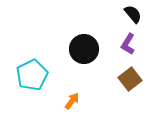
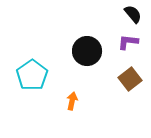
purple L-shape: moved 2 px up; rotated 65 degrees clockwise
black circle: moved 3 px right, 2 px down
cyan pentagon: rotated 8 degrees counterclockwise
orange arrow: rotated 24 degrees counterclockwise
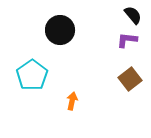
black semicircle: moved 1 px down
purple L-shape: moved 1 px left, 2 px up
black circle: moved 27 px left, 21 px up
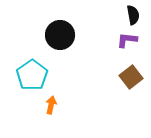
black semicircle: rotated 30 degrees clockwise
black circle: moved 5 px down
brown square: moved 1 px right, 2 px up
orange arrow: moved 21 px left, 4 px down
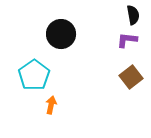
black circle: moved 1 px right, 1 px up
cyan pentagon: moved 2 px right
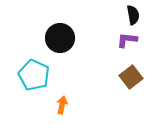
black circle: moved 1 px left, 4 px down
cyan pentagon: rotated 12 degrees counterclockwise
orange arrow: moved 11 px right
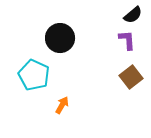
black semicircle: rotated 60 degrees clockwise
purple L-shape: rotated 80 degrees clockwise
orange arrow: rotated 18 degrees clockwise
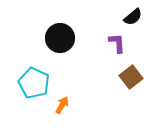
black semicircle: moved 2 px down
purple L-shape: moved 10 px left, 3 px down
cyan pentagon: moved 8 px down
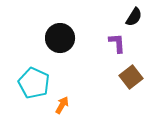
black semicircle: moved 1 px right; rotated 18 degrees counterclockwise
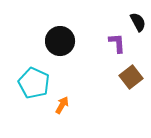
black semicircle: moved 4 px right, 5 px down; rotated 60 degrees counterclockwise
black circle: moved 3 px down
